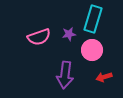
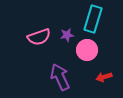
purple star: moved 2 px left, 1 px down
pink circle: moved 5 px left
purple arrow: moved 5 px left, 2 px down; rotated 148 degrees clockwise
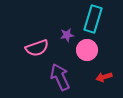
pink semicircle: moved 2 px left, 11 px down
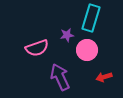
cyan rectangle: moved 2 px left, 1 px up
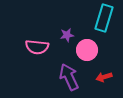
cyan rectangle: moved 13 px right
pink semicircle: moved 1 px up; rotated 25 degrees clockwise
purple arrow: moved 9 px right
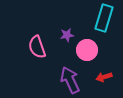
pink semicircle: rotated 65 degrees clockwise
purple arrow: moved 1 px right, 3 px down
